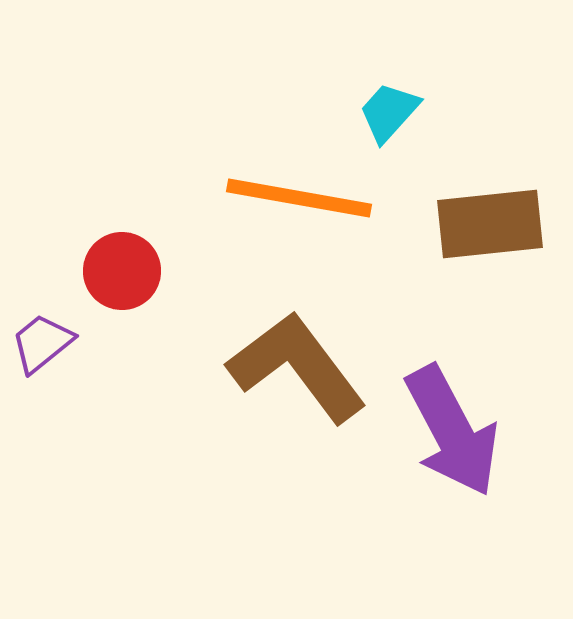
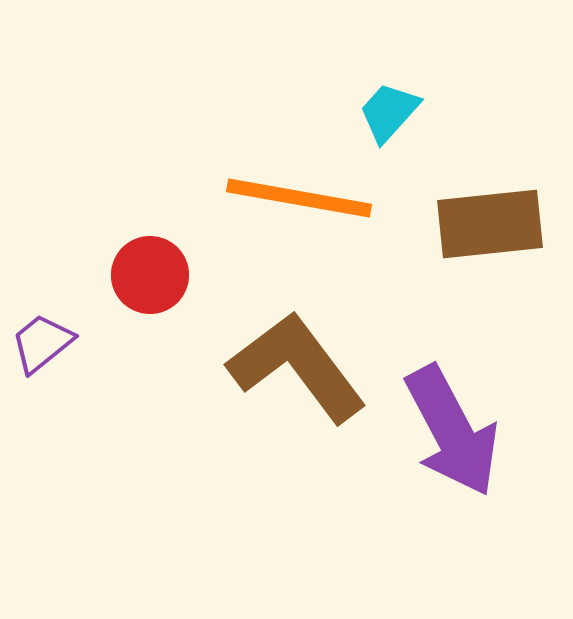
red circle: moved 28 px right, 4 px down
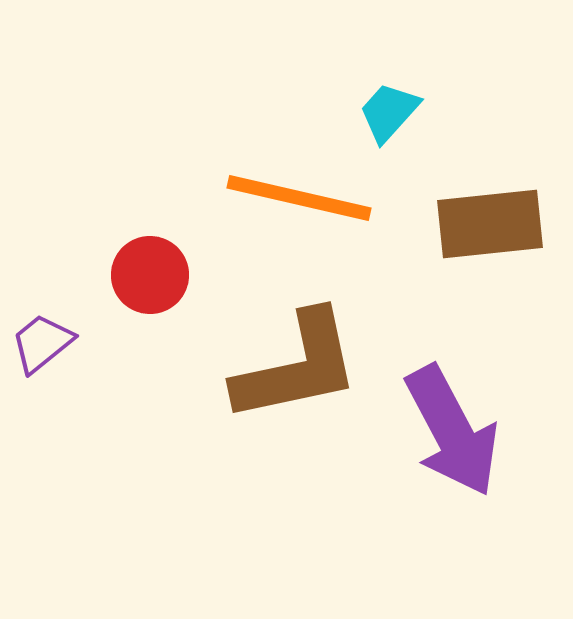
orange line: rotated 3 degrees clockwise
brown L-shape: rotated 115 degrees clockwise
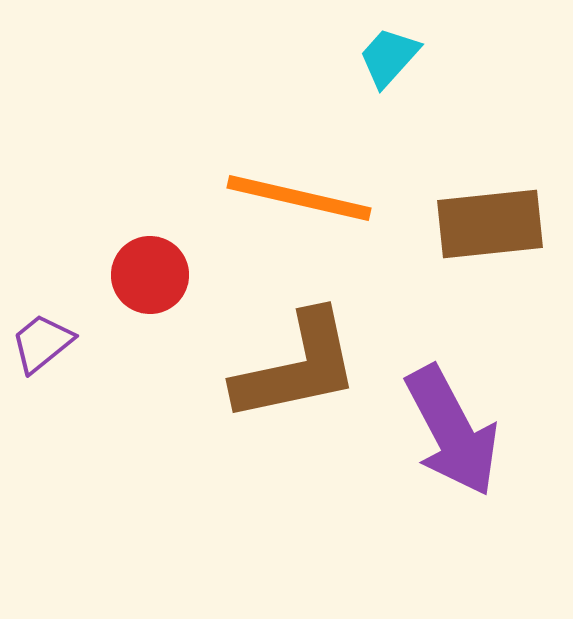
cyan trapezoid: moved 55 px up
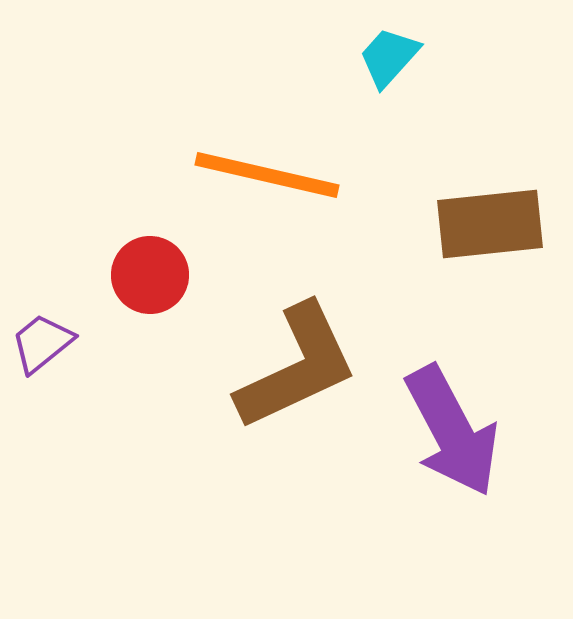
orange line: moved 32 px left, 23 px up
brown L-shape: rotated 13 degrees counterclockwise
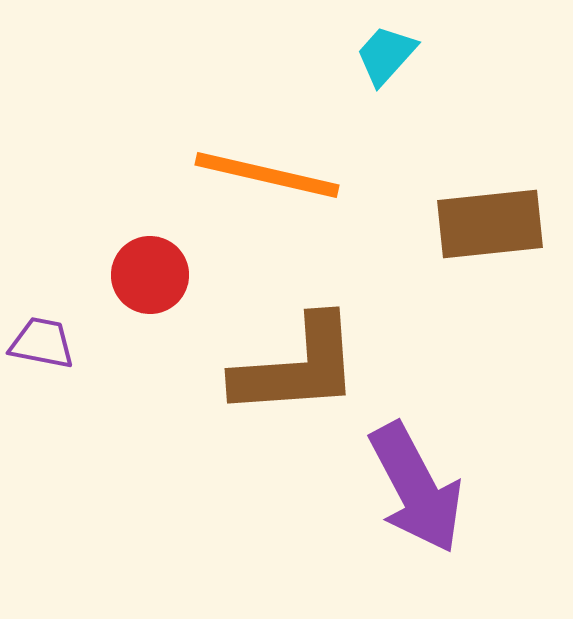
cyan trapezoid: moved 3 px left, 2 px up
purple trapezoid: rotated 50 degrees clockwise
brown L-shape: rotated 21 degrees clockwise
purple arrow: moved 36 px left, 57 px down
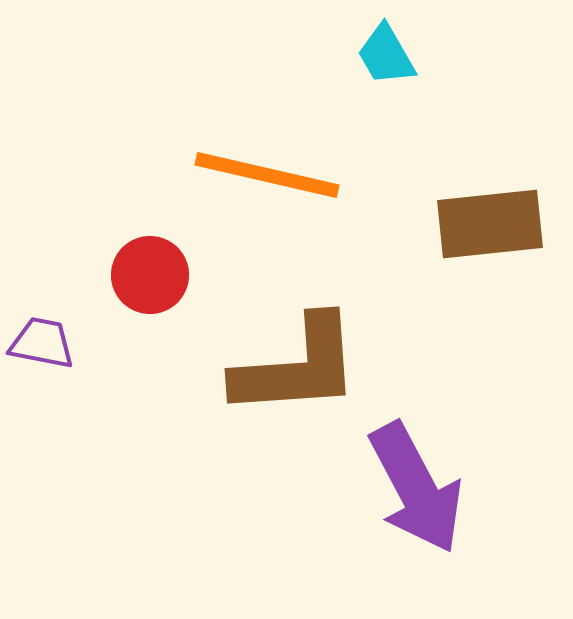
cyan trapezoid: rotated 72 degrees counterclockwise
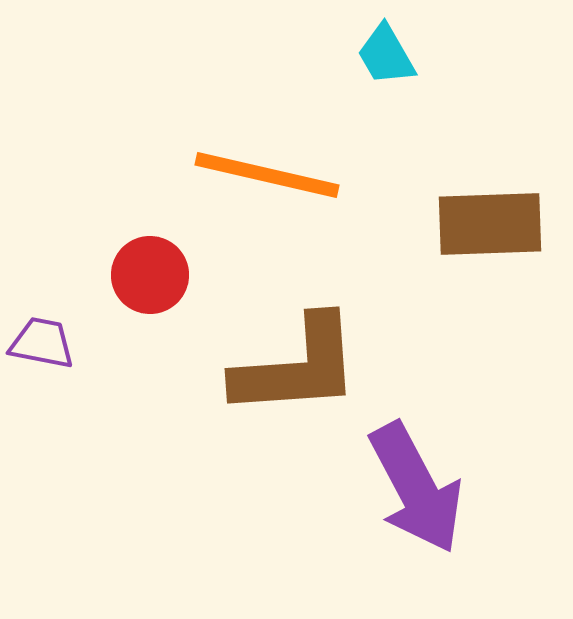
brown rectangle: rotated 4 degrees clockwise
